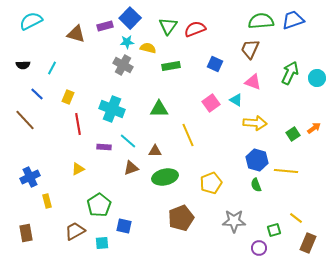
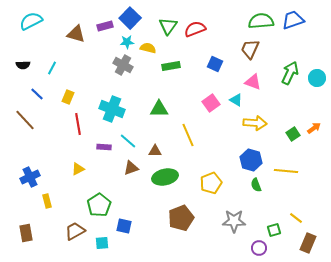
blue hexagon at (257, 160): moved 6 px left
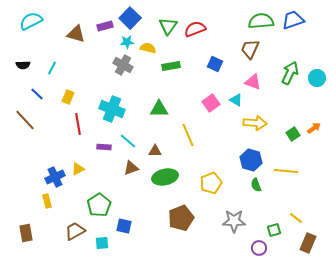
blue cross at (30, 177): moved 25 px right
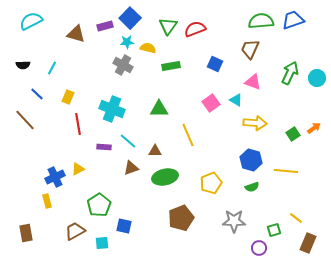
green semicircle at (256, 185): moved 4 px left, 2 px down; rotated 88 degrees counterclockwise
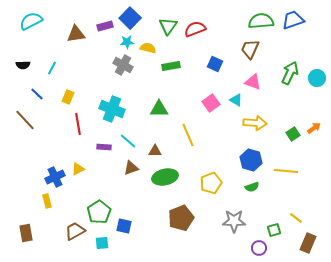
brown triangle at (76, 34): rotated 24 degrees counterclockwise
green pentagon at (99, 205): moved 7 px down
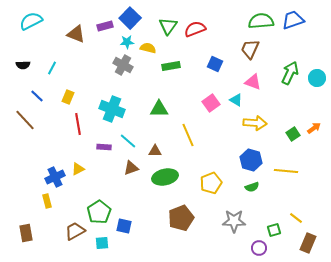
brown triangle at (76, 34): rotated 30 degrees clockwise
blue line at (37, 94): moved 2 px down
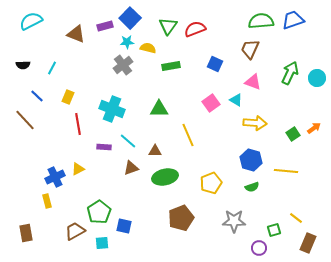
gray cross at (123, 65): rotated 24 degrees clockwise
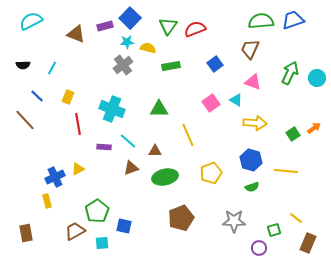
blue square at (215, 64): rotated 28 degrees clockwise
yellow pentagon at (211, 183): moved 10 px up
green pentagon at (99, 212): moved 2 px left, 1 px up
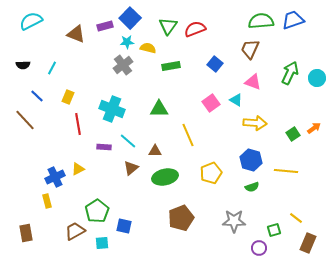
blue square at (215, 64): rotated 14 degrees counterclockwise
brown triangle at (131, 168): rotated 21 degrees counterclockwise
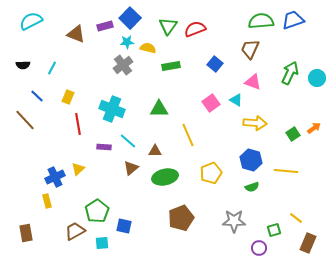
yellow triangle at (78, 169): rotated 16 degrees counterclockwise
